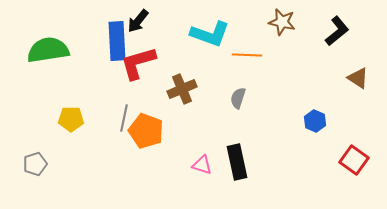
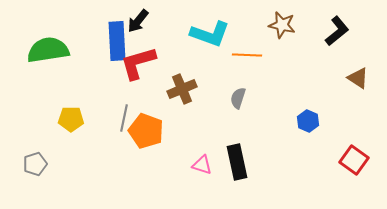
brown star: moved 3 px down
blue hexagon: moved 7 px left
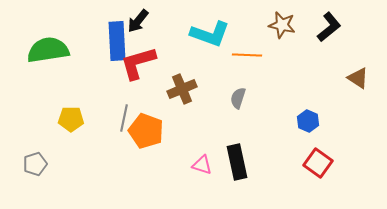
black L-shape: moved 8 px left, 4 px up
red square: moved 36 px left, 3 px down
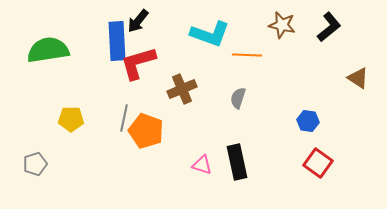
blue hexagon: rotated 15 degrees counterclockwise
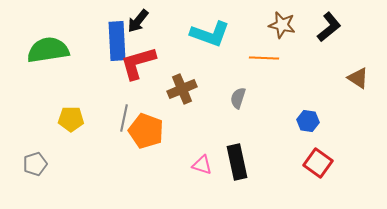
orange line: moved 17 px right, 3 px down
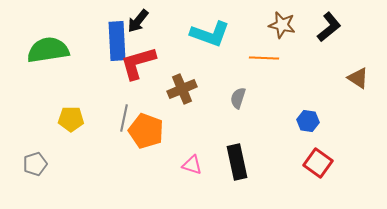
pink triangle: moved 10 px left
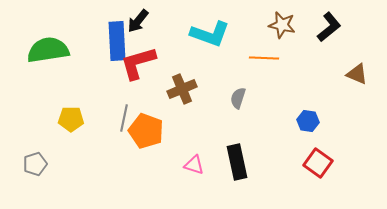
brown triangle: moved 1 px left, 4 px up; rotated 10 degrees counterclockwise
pink triangle: moved 2 px right
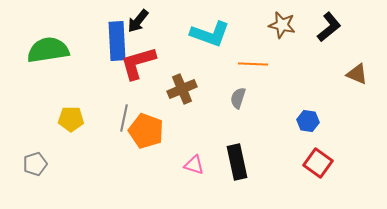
orange line: moved 11 px left, 6 px down
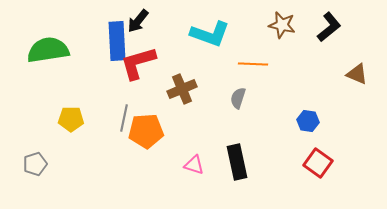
orange pentagon: rotated 24 degrees counterclockwise
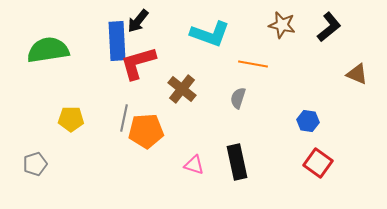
orange line: rotated 8 degrees clockwise
brown cross: rotated 28 degrees counterclockwise
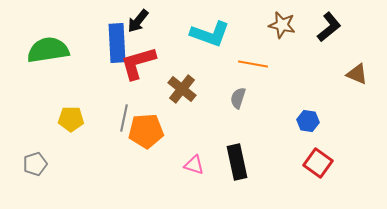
blue rectangle: moved 2 px down
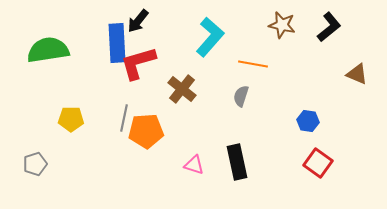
cyan L-shape: moved 3 px down; rotated 69 degrees counterclockwise
gray semicircle: moved 3 px right, 2 px up
